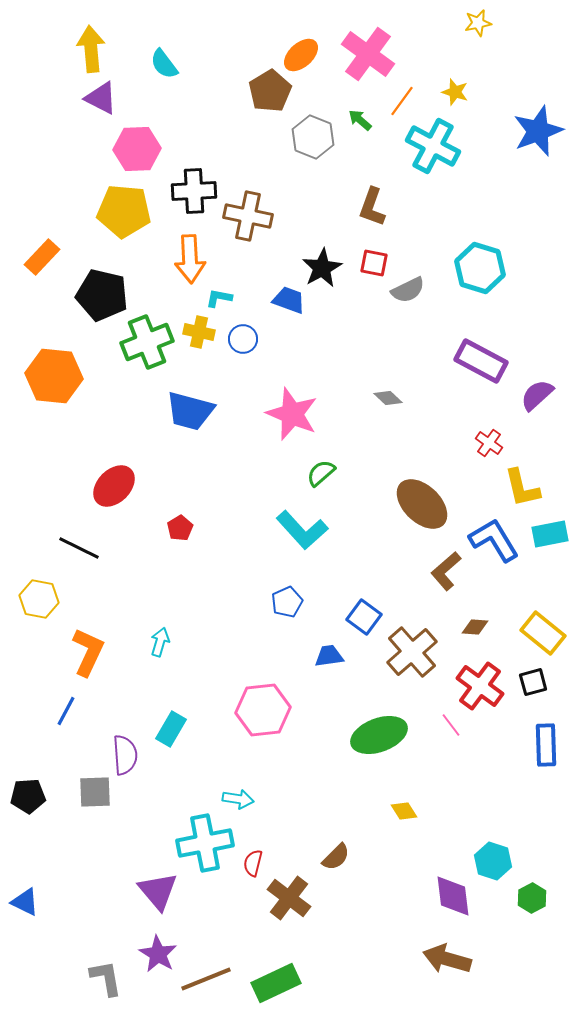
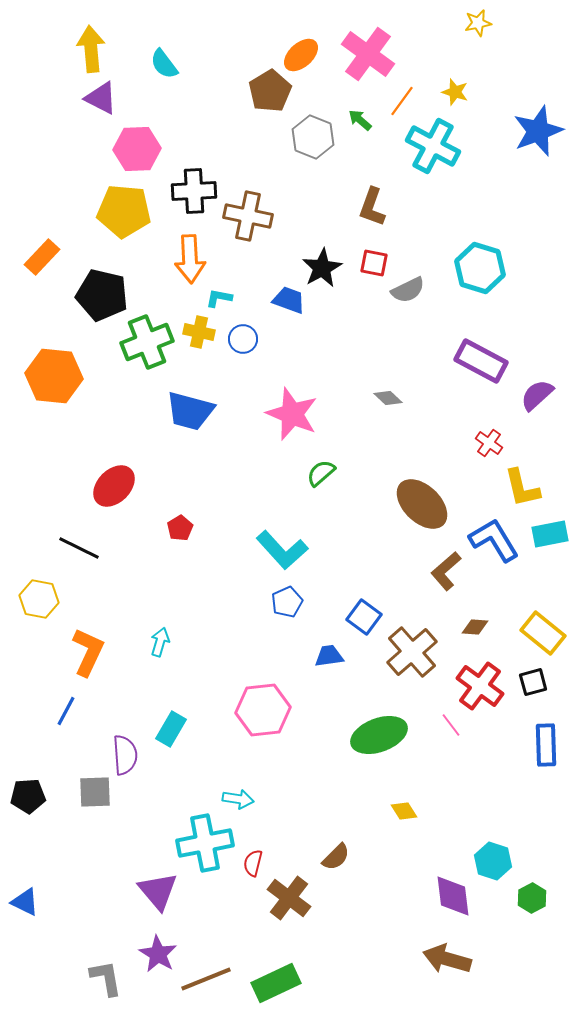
cyan L-shape at (302, 530): moved 20 px left, 20 px down
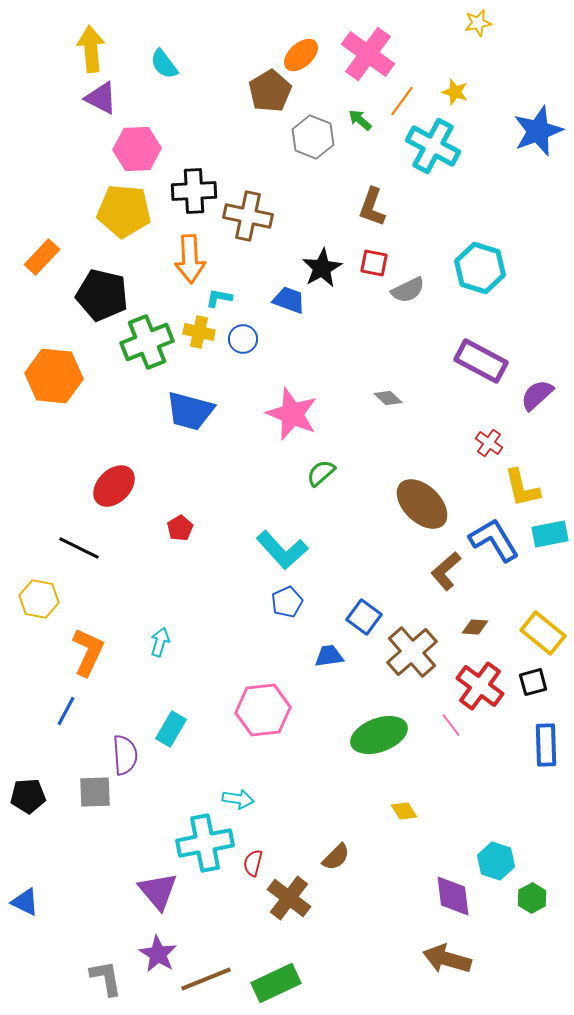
cyan hexagon at (493, 861): moved 3 px right
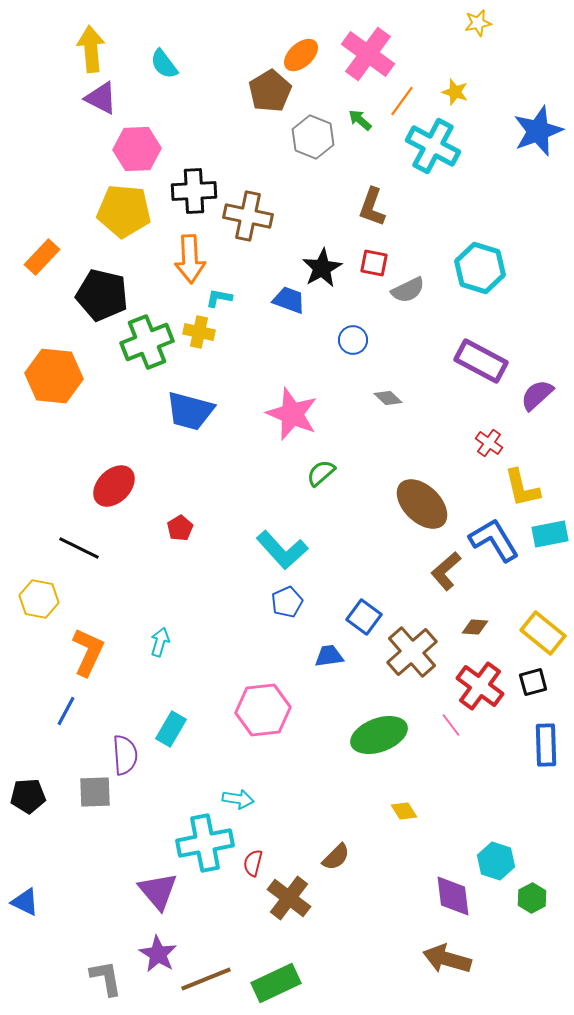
blue circle at (243, 339): moved 110 px right, 1 px down
